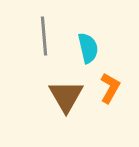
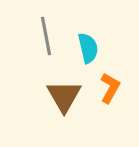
gray line: moved 2 px right; rotated 6 degrees counterclockwise
brown triangle: moved 2 px left
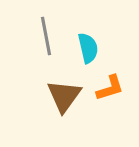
orange L-shape: rotated 44 degrees clockwise
brown triangle: rotated 6 degrees clockwise
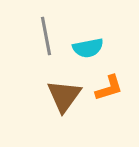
cyan semicircle: rotated 92 degrees clockwise
orange L-shape: moved 1 px left
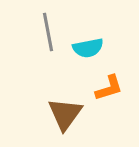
gray line: moved 2 px right, 4 px up
brown triangle: moved 1 px right, 18 px down
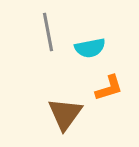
cyan semicircle: moved 2 px right
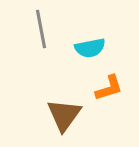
gray line: moved 7 px left, 3 px up
brown triangle: moved 1 px left, 1 px down
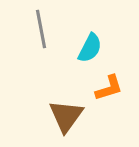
cyan semicircle: rotated 52 degrees counterclockwise
brown triangle: moved 2 px right, 1 px down
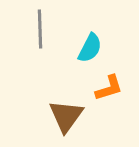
gray line: moved 1 px left; rotated 9 degrees clockwise
